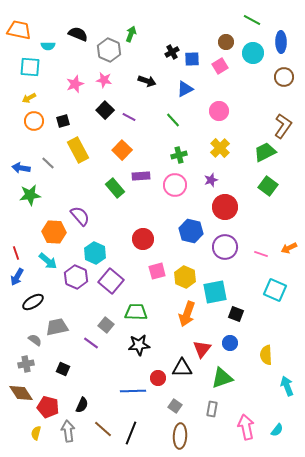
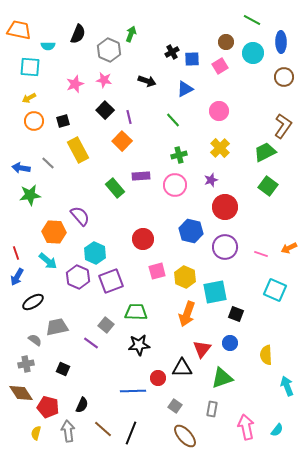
black semicircle at (78, 34): rotated 90 degrees clockwise
purple line at (129, 117): rotated 48 degrees clockwise
orange square at (122, 150): moved 9 px up
purple hexagon at (76, 277): moved 2 px right
purple square at (111, 281): rotated 30 degrees clockwise
brown ellipse at (180, 436): moved 5 px right; rotated 45 degrees counterclockwise
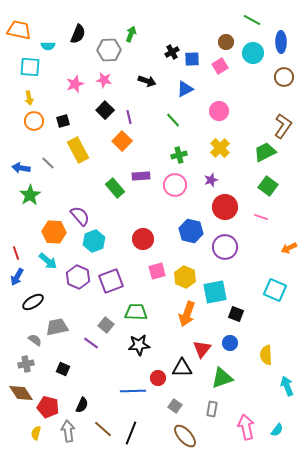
gray hexagon at (109, 50): rotated 25 degrees counterclockwise
yellow arrow at (29, 98): rotated 72 degrees counterclockwise
green star at (30, 195): rotated 25 degrees counterclockwise
cyan hexagon at (95, 253): moved 1 px left, 12 px up; rotated 15 degrees clockwise
pink line at (261, 254): moved 37 px up
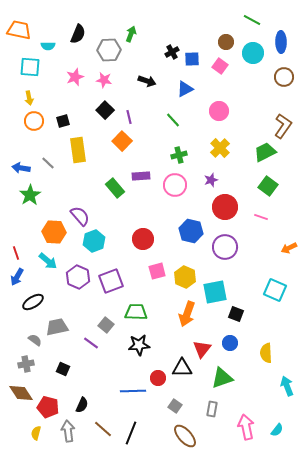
pink square at (220, 66): rotated 21 degrees counterclockwise
pink star at (75, 84): moved 7 px up
yellow rectangle at (78, 150): rotated 20 degrees clockwise
yellow semicircle at (266, 355): moved 2 px up
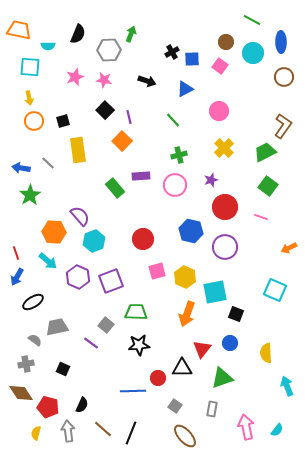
yellow cross at (220, 148): moved 4 px right
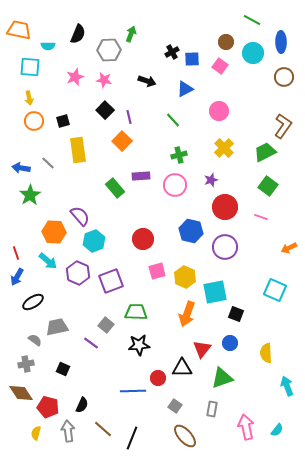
purple hexagon at (78, 277): moved 4 px up
black line at (131, 433): moved 1 px right, 5 px down
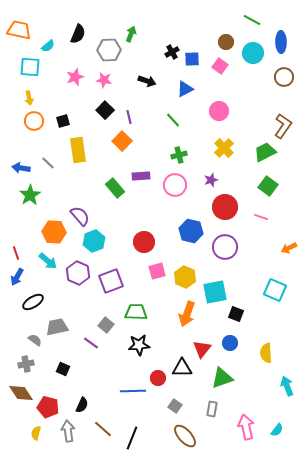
cyan semicircle at (48, 46): rotated 40 degrees counterclockwise
red circle at (143, 239): moved 1 px right, 3 px down
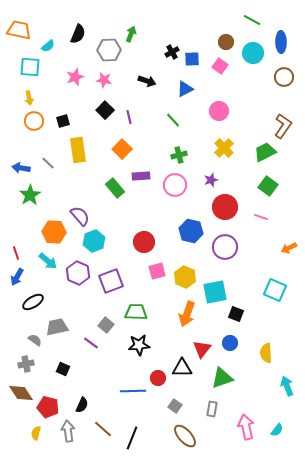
orange square at (122, 141): moved 8 px down
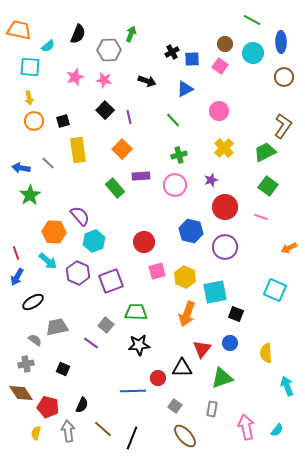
brown circle at (226, 42): moved 1 px left, 2 px down
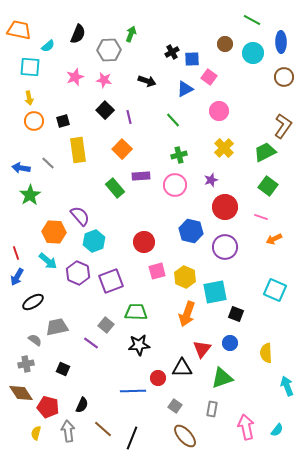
pink square at (220, 66): moved 11 px left, 11 px down
orange arrow at (289, 248): moved 15 px left, 9 px up
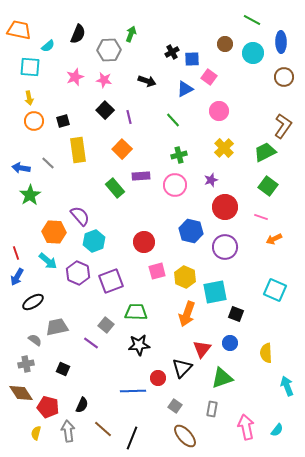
black triangle at (182, 368): rotated 45 degrees counterclockwise
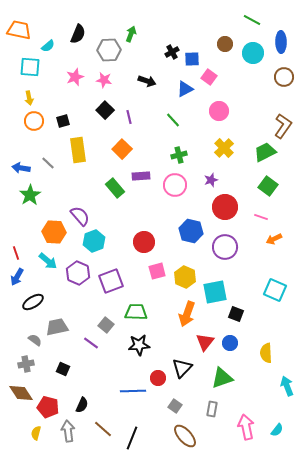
red triangle at (202, 349): moved 3 px right, 7 px up
